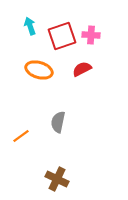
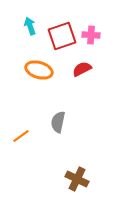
brown cross: moved 20 px right
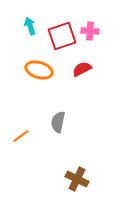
pink cross: moved 1 px left, 4 px up
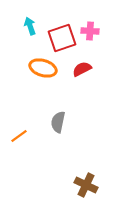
red square: moved 2 px down
orange ellipse: moved 4 px right, 2 px up
orange line: moved 2 px left
brown cross: moved 9 px right, 6 px down
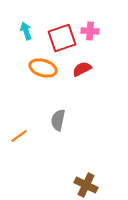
cyan arrow: moved 4 px left, 5 px down
gray semicircle: moved 2 px up
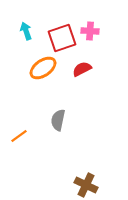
orange ellipse: rotated 52 degrees counterclockwise
